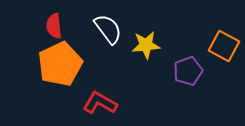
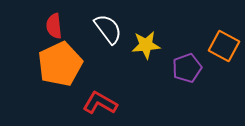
purple pentagon: moved 1 px left, 3 px up
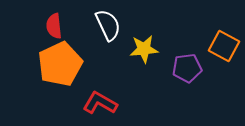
white semicircle: moved 4 px up; rotated 12 degrees clockwise
yellow star: moved 2 px left, 4 px down
purple pentagon: rotated 12 degrees clockwise
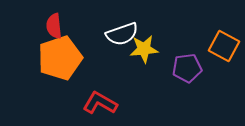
white semicircle: moved 14 px right, 9 px down; rotated 96 degrees clockwise
orange pentagon: moved 6 px up; rotated 6 degrees clockwise
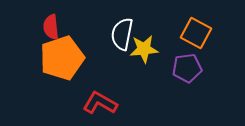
red semicircle: moved 3 px left, 1 px down
white semicircle: rotated 120 degrees clockwise
orange square: moved 28 px left, 13 px up
orange pentagon: moved 2 px right
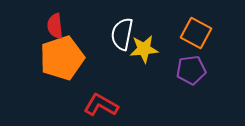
red semicircle: moved 4 px right, 1 px up
purple pentagon: moved 4 px right, 2 px down
red L-shape: moved 1 px right, 2 px down
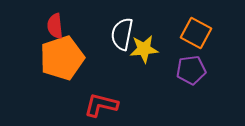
red L-shape: rotated 16 degrees counterclockwise
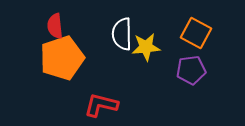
white semicircle: rotated 12 degrees counterclockwise
yellow star: moved 2 px right, 2 px up
